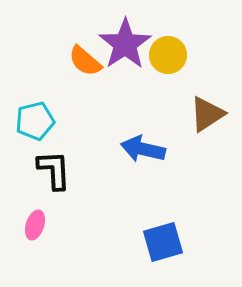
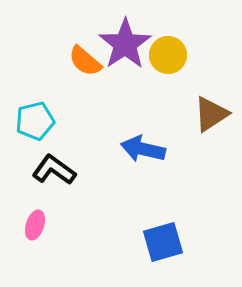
brown triangle: moved 4 px right
black L-shape: rotated 51 degrees counterclockwise
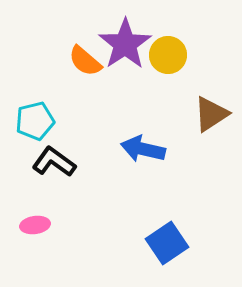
black L-shape: moved 8 px up
pink ellipse: rotated 64 degrees clockwise
blue square: moved 4 px right, 1 px down; rotated 18 degrees counterclockwise
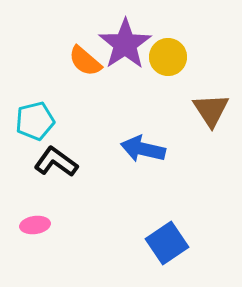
yellow circle: moved 2 px down
brown triangle: moved 4 px up; rotated 30 degrees counterclockwise
black L-shape: moved 2 px right
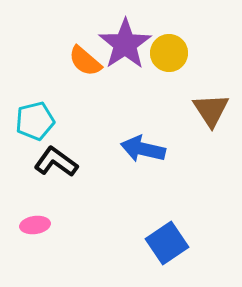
yellow circle: moved 1 px right, 4 px up
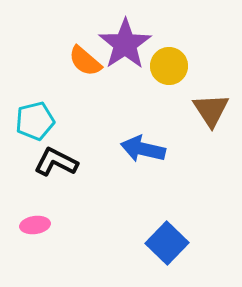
yellow circle: moved 13 px down
black L-shape: rotated 9 degrees counterclockwise
blue square: rotated 12 degrees counterclockwise
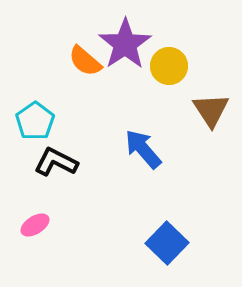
cyan pentagon: rotated 21 degrees counterclockwise
blue arrow: rotated 36 degrees clockwise
pink ellipse: rotated 24 degrees counterclockwise
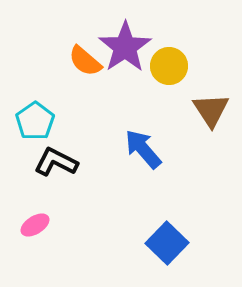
purple star: moved 3 px down
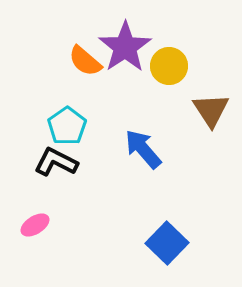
cyan pentagon: moved 32 px right, 5 px down
